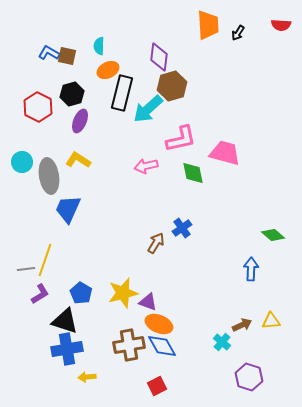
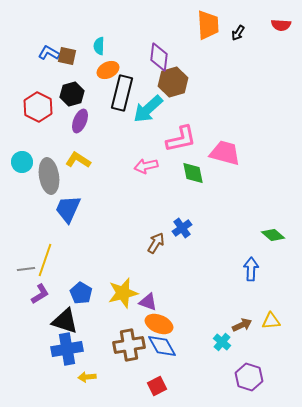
brown hexagon at (172, 86): moved 1 px right, 4 px up
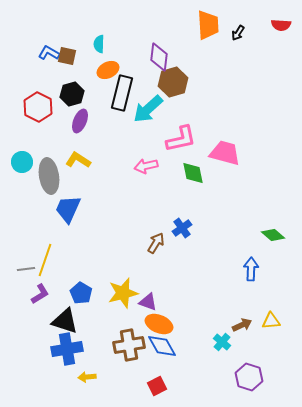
cyan semicircle at (99, 46): moved 2 px up
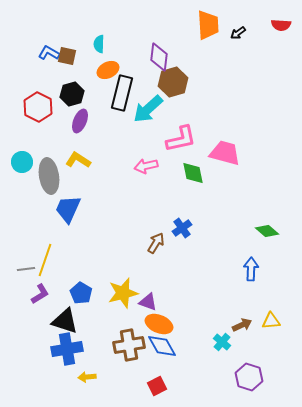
black arrow at (238, 33): rotated 21 degrees clockwise
green diamond at (273, 235): moved 6 px left, 4 px up
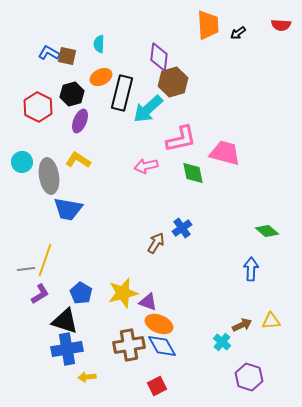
orange ellipse at (108, 70): moved 7 px left, 7 px down
blue trapezoid at (68, 209): rotated 104 degrees counterclockwise
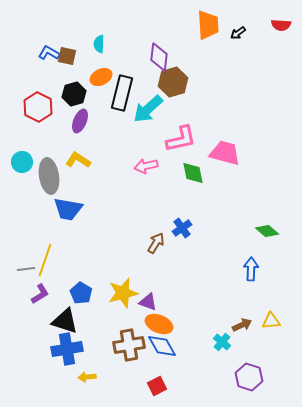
black hexagon at (72, 94): moved 2 px right
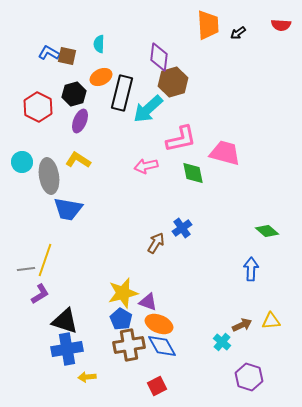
blue pentagon at (81, 293): moved 40 px right, 26 px down
